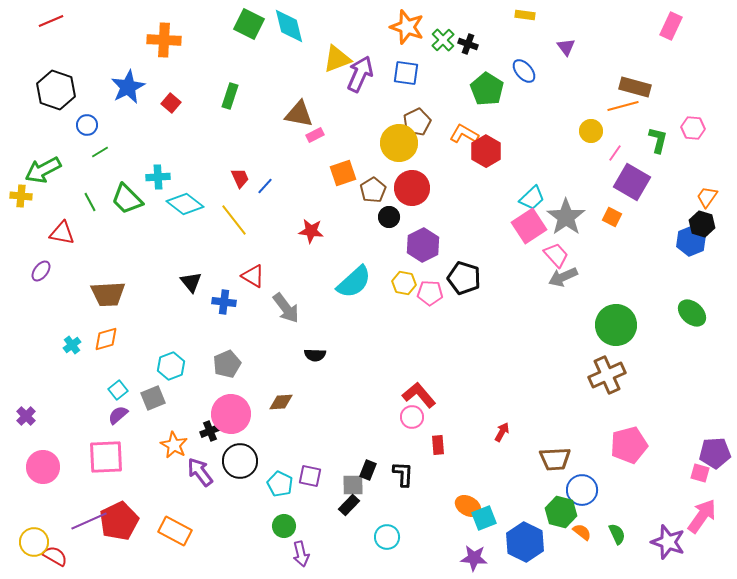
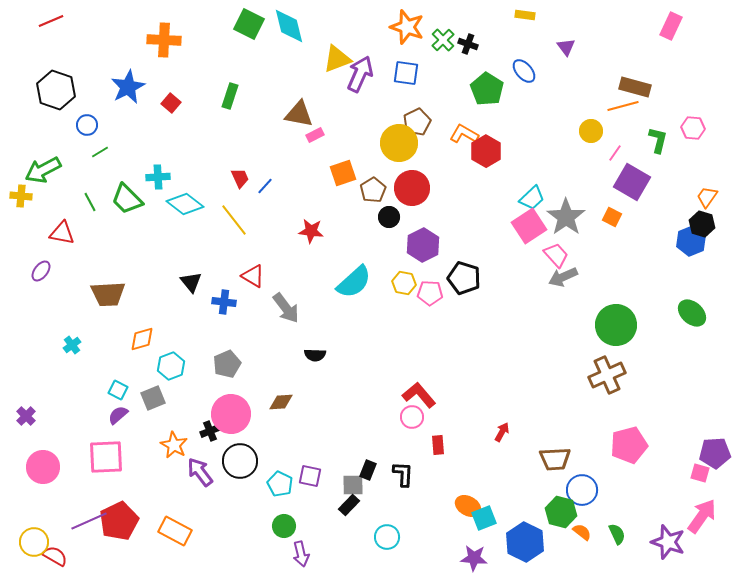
orange diamond at (106, 339): moved 36 px right
cyan square at (118, 390): rotated 24 degrees counterclockwise
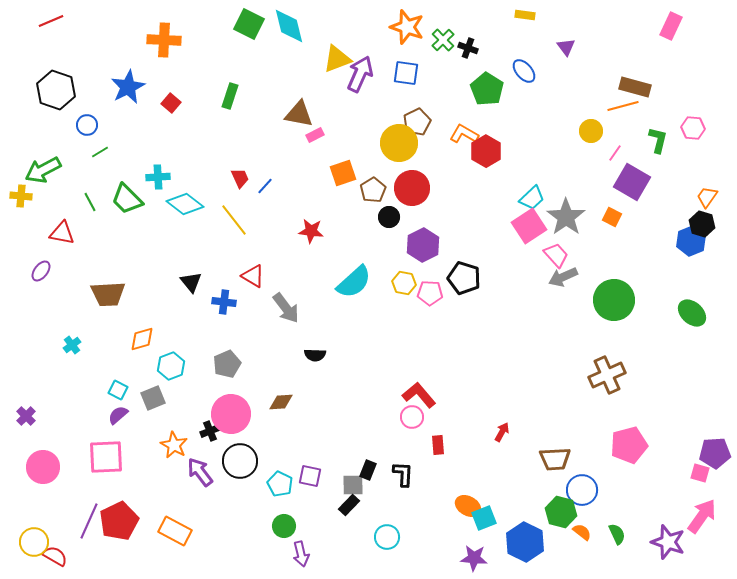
black cross at (468, 44): moved 4 px down
green circle at (616, 325): moved 2 px left, 25 px up
purple line at (89, 521): rotated 42 degrees counterclockwise
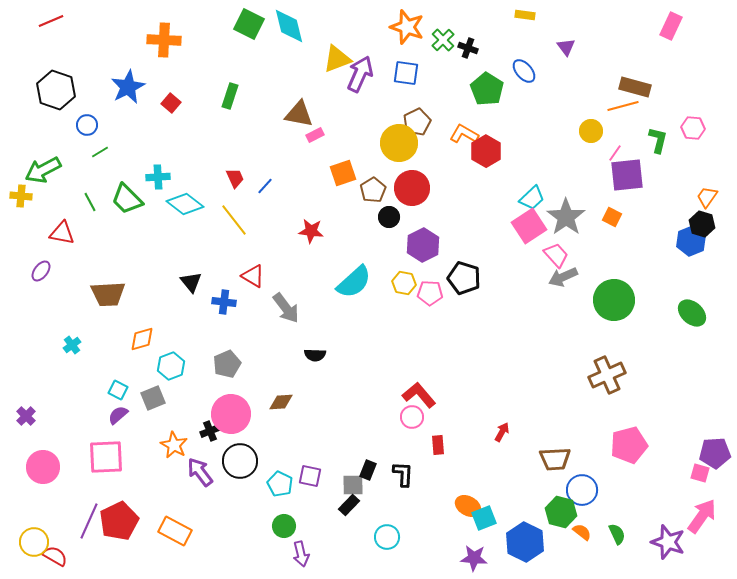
red trapezoid at (240, 178): moved 5 px left
purple square at (632, 182): moved 5 px left, 7 px up; rotated 36 degrees counterclockwise
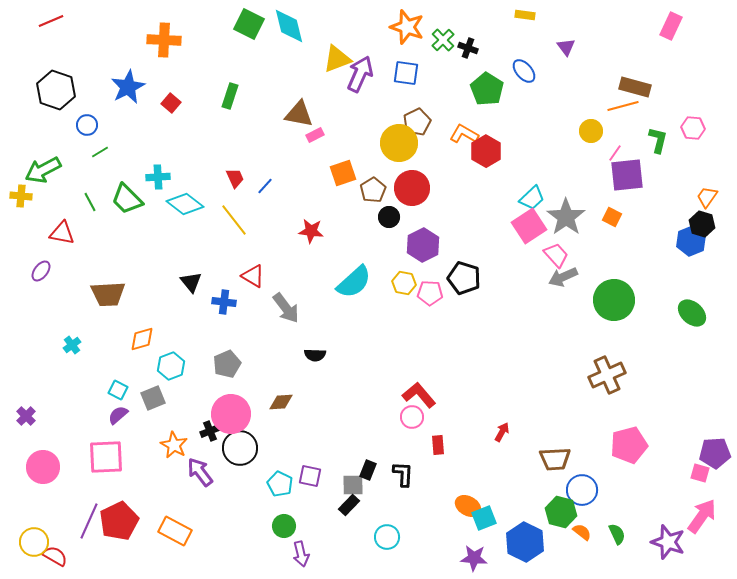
black circle at (240, 461): moved 13 px up
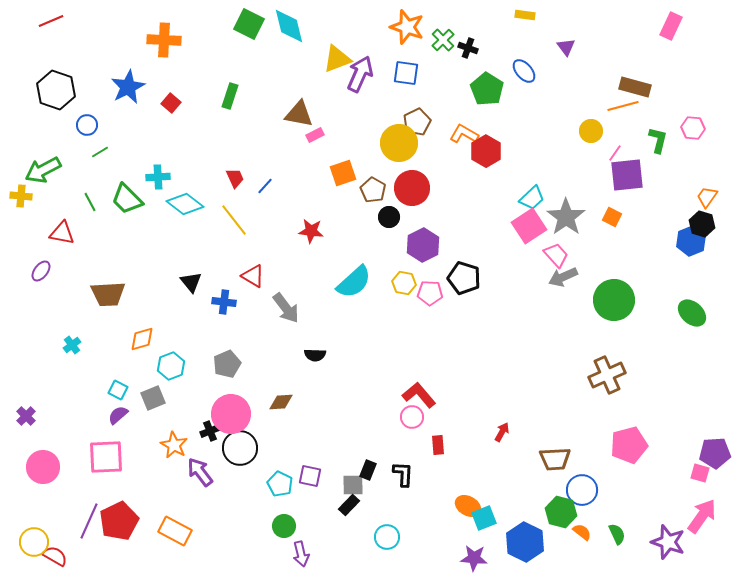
brown pentagon at (373, 190): rotated 10 degrees counterclockwise
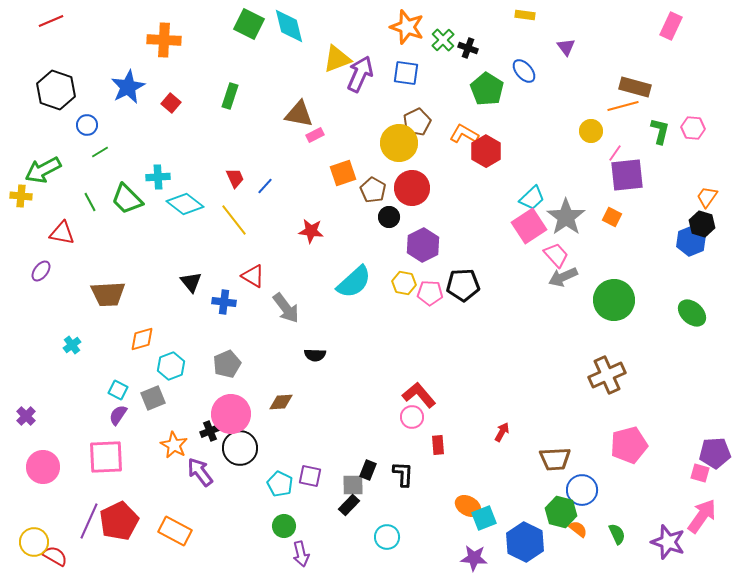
green L-shape at (658, 140): moved 2 px right, 9 px up
black pentagon at (464, 278): moved 1 px left, 7 px down; rotated 20 degrees counterclockwise
purple semicircle at (118, 415): rotated 15 degrees counterclockwise
orange semicircle at (582, 532): moved 4 px left, 3 px up
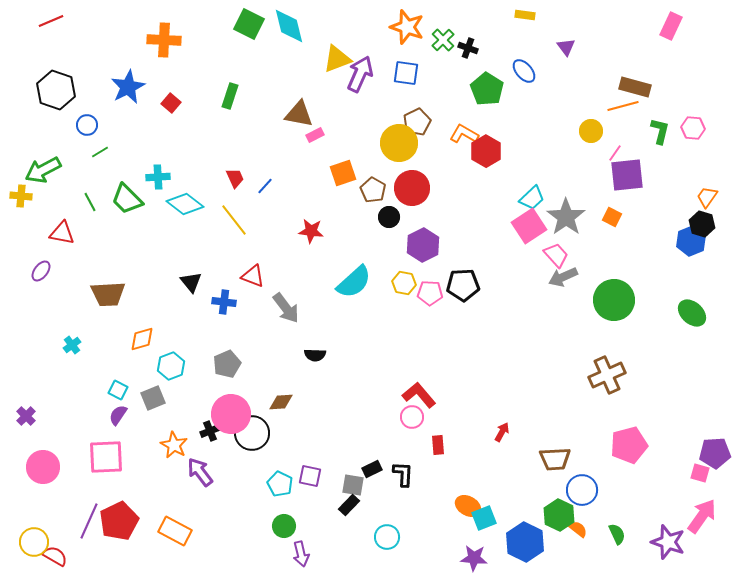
red triangle at (253, 276): rotated 10 degrees counterclockwise
black circle at (240, 448): moved 12 px right, 15 px up
black rectangle at (368, 470): moved 4 px right, 1 px up; rotated 42 degrees clockwise
gray square at (353, 485): rotated 10 degrees clockwise
green hexagon at (561, 512): moved 2 px left, 3 px down; rotated 12 degrees clockwise
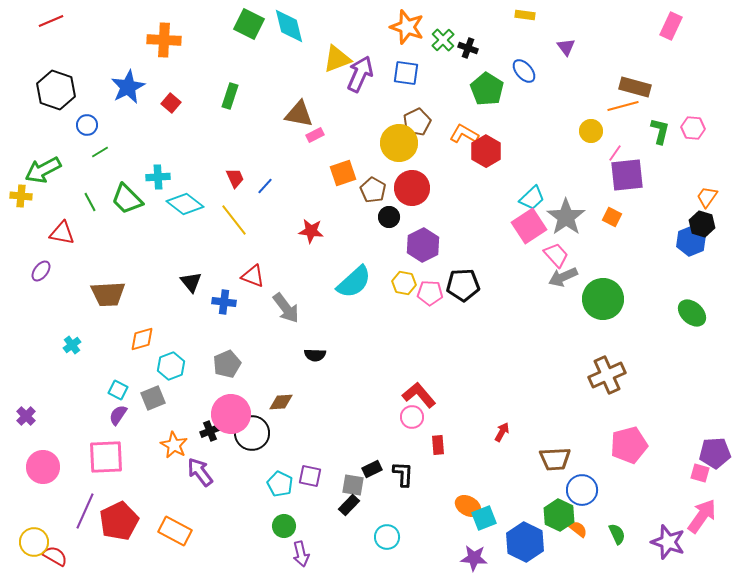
green circle at (614, 300): moved 11 px left, 1 px up
purple line at (89, 521): moved 4 px left, 10 px up
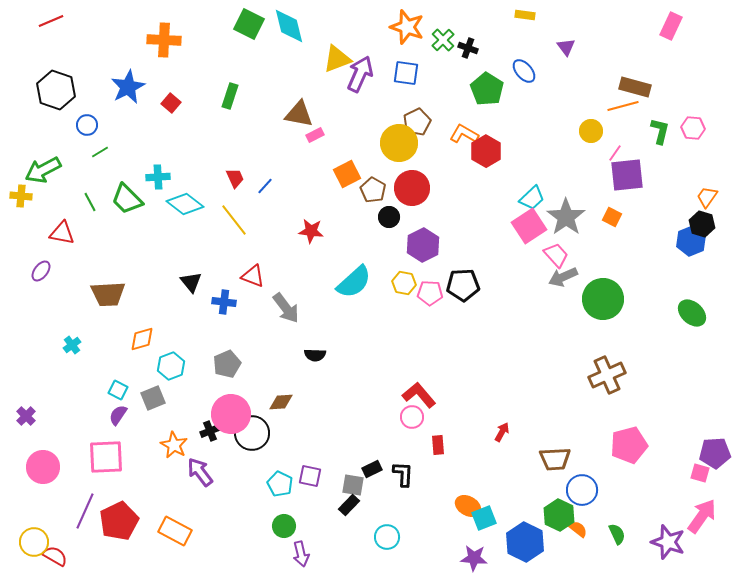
orange square at (343, 173): moved 4 px right, 1 px down; rotated 8 degrees counterclockwise
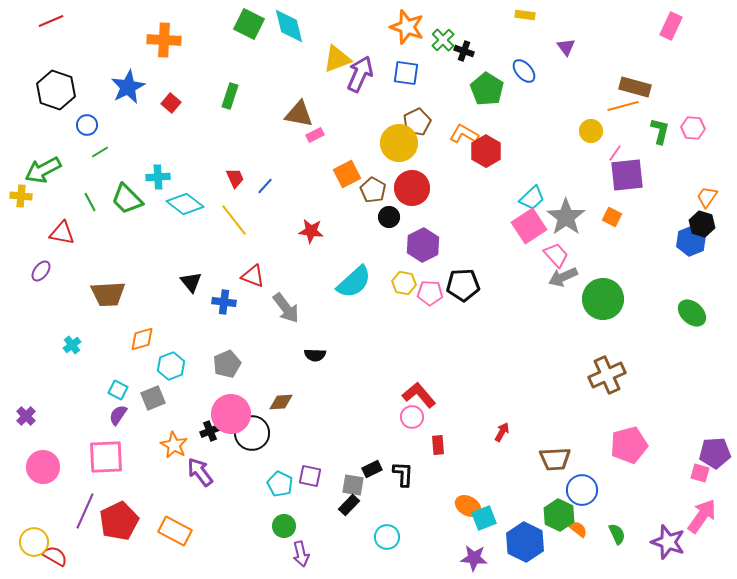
black cross at (468, 48): moved 4 px left, 3 px down
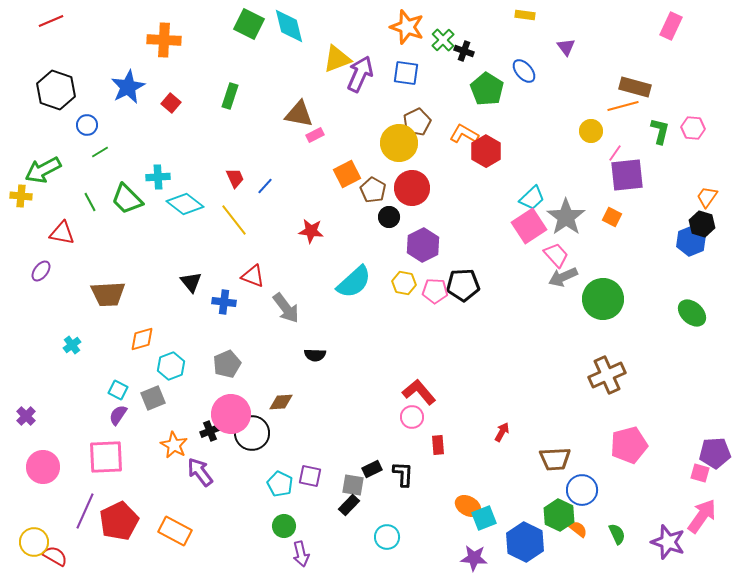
pink pentagon at (430, 293): moved 5 px right, 2 px up
red L-shape at (419, 395): moved 3 px up
